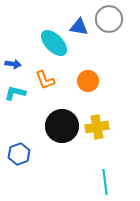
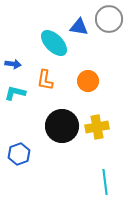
orange L-shape: rotated 30 degrees clockwise
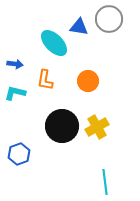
blue arrow: moved 2 px right
yellow cross: rotated 20 degrees counterclockwise
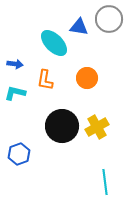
orange circle: moved 1 px left, 3 px up
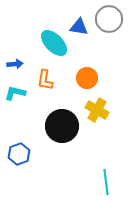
blue arrow: rotated 14 degrees counterclockwise
yellow cross: moved 17 px up; rotated 30 degrees counterclockwise
cyan line: moved 1 px right
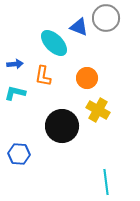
gray circle: moved 3 px left, 1 px up
blue triangle: rotated 12 degrees clockwise
orange L-shape: moved 2 px left, 4 px up
yellow cross: moved 1 px right
blue hexagon: rotated 25 degrees clockwise
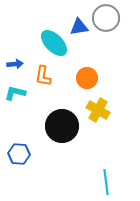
blue triangle: rotated 30 degrees counterclockwise
